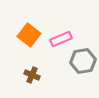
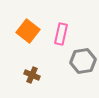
orange square: moved 1 px left, 4 px up
pink rectangle: moved 5 px up; rotated 55 degrees counterclockwise
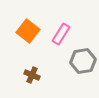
pink rectangle: rotated 20 degrees clockwise
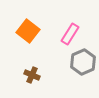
pink rectangle: moved 9 px right
gray hexagon: moved 1 px down; rotated 15 degrees counterclockwise
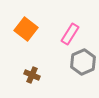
orange square: moved 2 px left, 2 px up
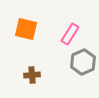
orange square: rotated 25 degrees counterclockwise
brown cross: rotated 28 degrees counterclockwise
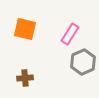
orange square: moved 1 px left
brown cross: moved 7 px left, 3 px down
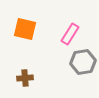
gray hexagon: rotated 15 degrees clockwise
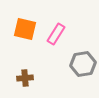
pink rectangle: moved 14 px left
gray hexagon: moved 2 px down
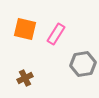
brown cross: rotated 21 degrees counterclockwise
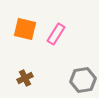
gray hexagon: moved 16 px down
